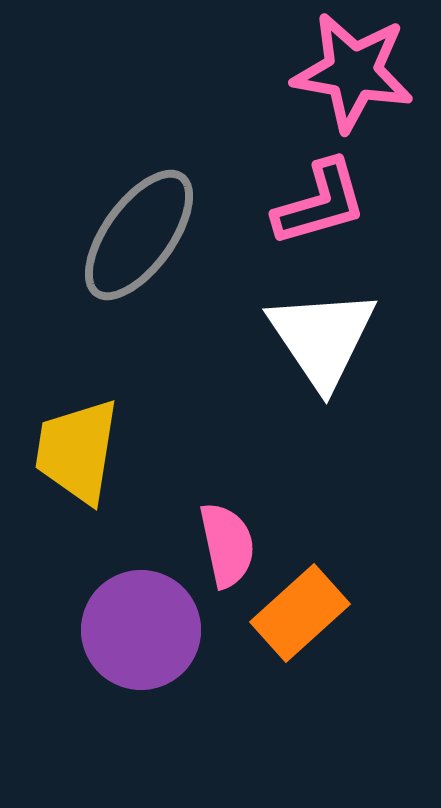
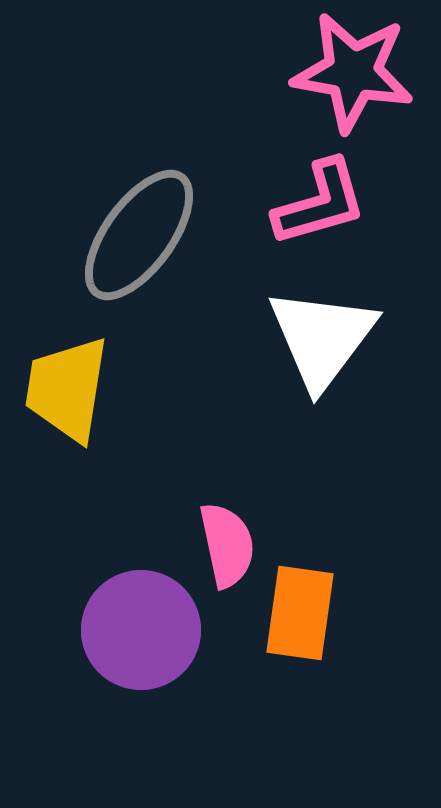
white triangle: rotated 11 degrees clockwise
yellow trapezoid: moved 10 px left, 62 px up
orange rectangle: rotated 40 degrees counterclockwise
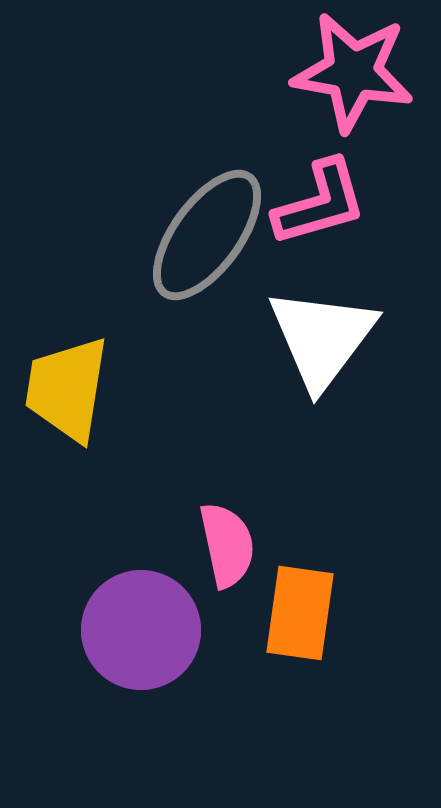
gray ellipse: moved 68 px right
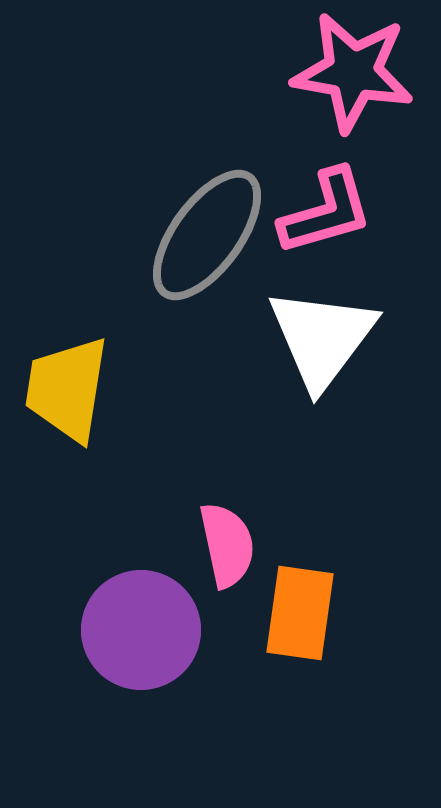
pink L-shape: moved 6 px right, 9 px down
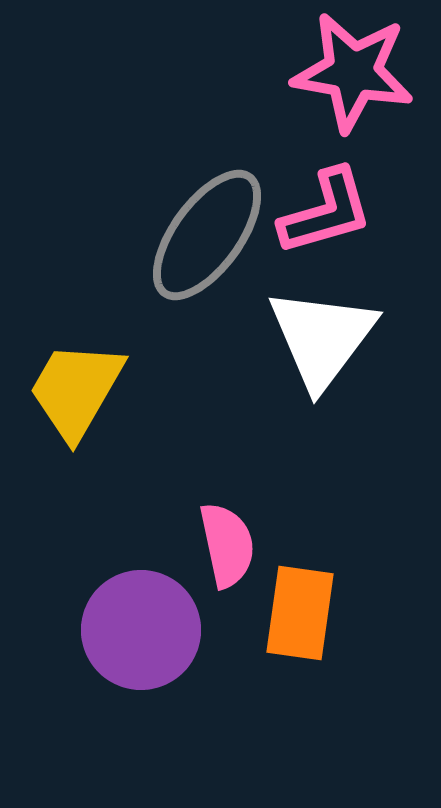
yellow trapezoid: moved 9 px right, 1 px down; rotated 21 degrees clockwise
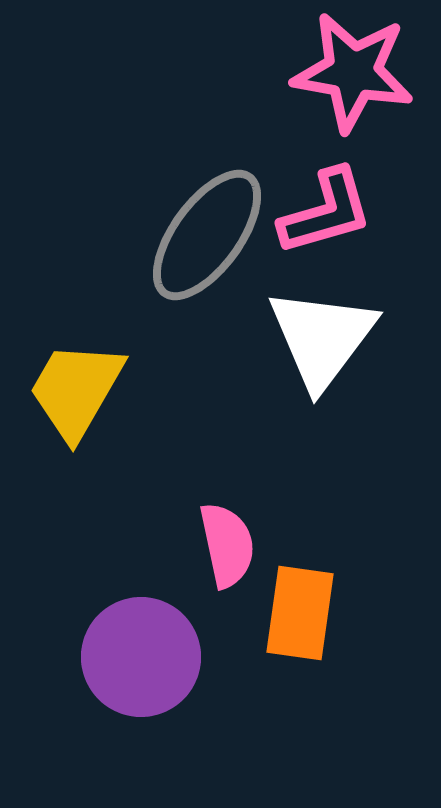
purple circle: moved 27 px down
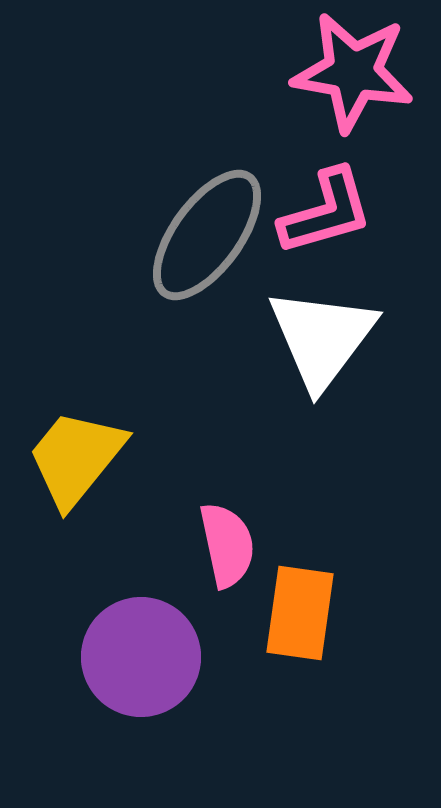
yellow trapezoid: moved 68 px down; rotated 9 degrees clockwise
